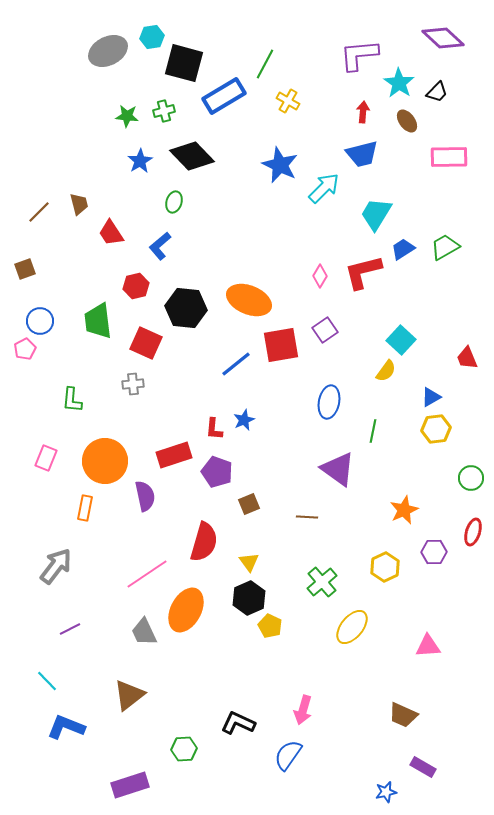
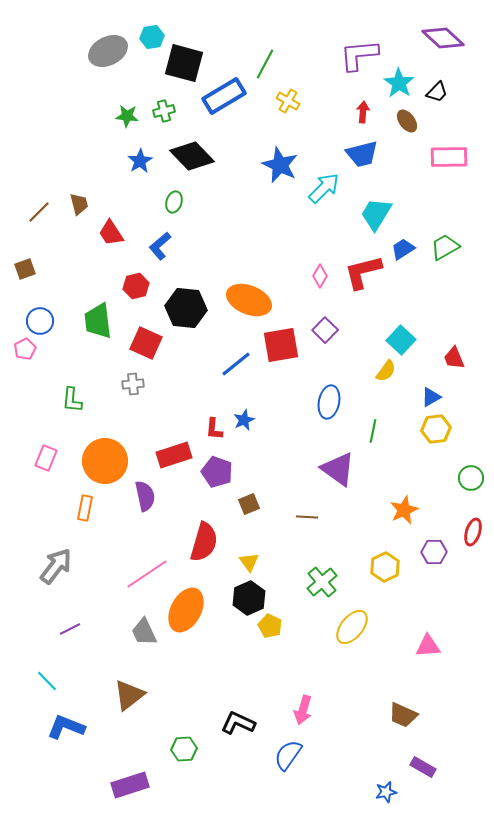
purple square at (325, 330): rotated 10 degrees counterclockwise
red trapezoid at (467, 358): moved 13 px left
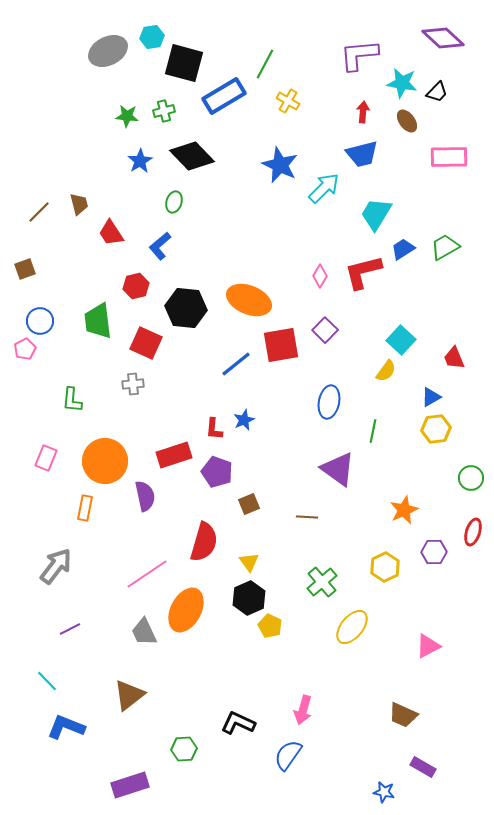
cyan star at (399, 83): moved 3 px right; rotated 24 degrees counterclockwise
pink triangle at (428, 646): rotated 24 degrees counterclockwise
blue star at (386, 792): moved 2 px left; rotated 25 degrees clockwise
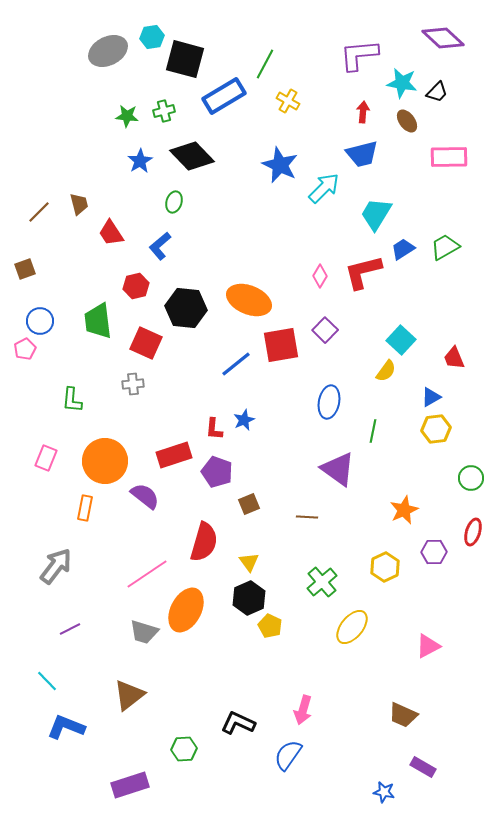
black square at (184, 63): moved 1 px right, 4 px up
purple semicircle at (145, 496): rotated 40 degrees counterclockwise
gray trapezoid at (144, 632): rotated 48 degrees counterclockwise
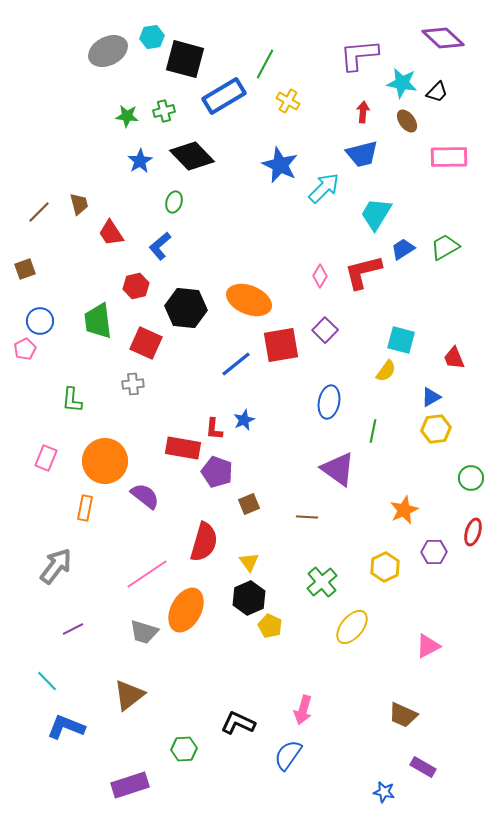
cyan square at (401, 340): rotated 28 degrees counterclockwise
red rectangle at (174, 455): moved 9 px right, 7 px up; rotated 28 degrees clockwise
purple line at (70, 629): moved 3 px right
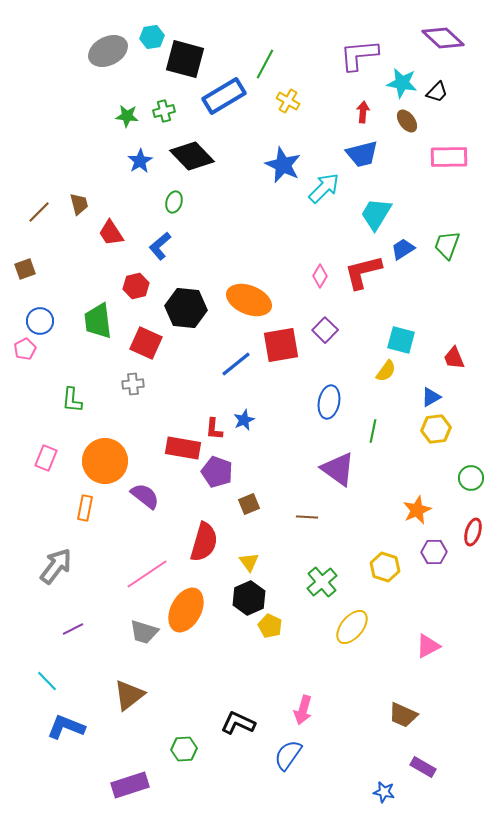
blue star at (280, 165): moved 3 px right
green trapezoid at (445, 247): moved 2 px right, 2 px up; rotated 40 degrees counterclockwise
orange star at (404, 510): moved 13 px right
yellow hexagon at (385, 567): rotated 16 degrees counterclockwise
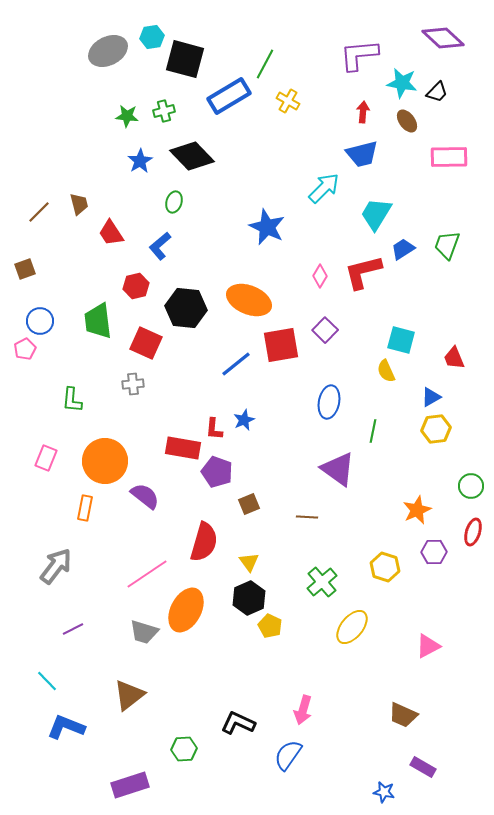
blue rectangle at (224, 96): moved 5 px right
blue star at (283, 165): moved 16 px left, 62 px down
yellow semicircle at (386, 371): rotated 120 degrees clockwise
green circle at (471, 478): moved 8 px down
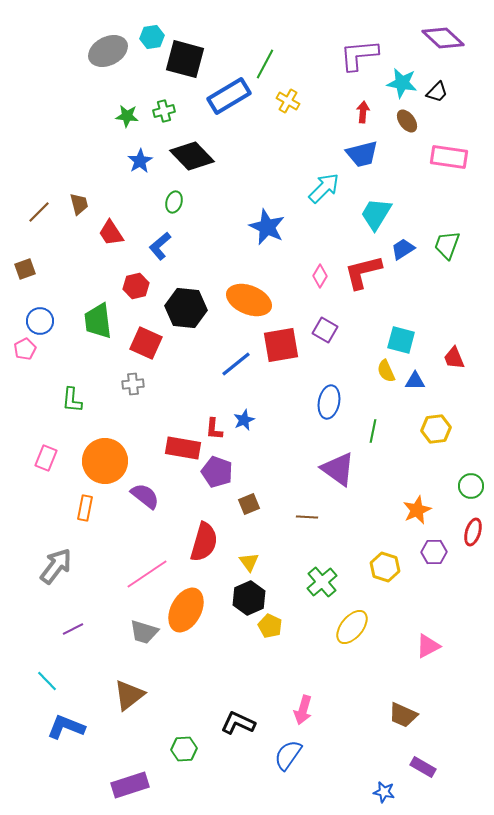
pink rectangle at (449, 157): rotated 9 degrees clockwise
purple square at (325, 330): rotated 15 degrees counterclockwise
blue triangle at (431, 397): moved 16 px left, 16 px up; rotated 30 degrees clockwise
